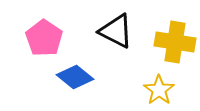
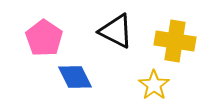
yellow cross: moved 1 px up
blue diamond: rotated 24 degrees clockwise
yellow star: moved 5 px left, 5 px up
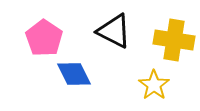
black triangle: moved 2 px left
yellow cross: moved 1 px left, 1 px up
blue diamond: moved 1 px left, 3 px up
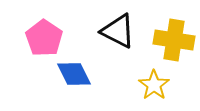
black triangle: moved 4 px right
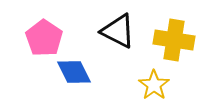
blue diamond: moved 2 px up
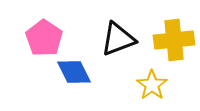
black triangle: moved 8 px down; rotated 48 degrees counterclockwise
yellow cross: rotated 15 degrees counterclockwise
yellow star: moved 2 px left
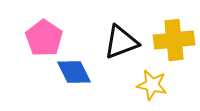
black triangle: moved 3 px right, 3 px down
yellow star: rotated 24 degrees counterclockwise
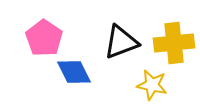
yellow cross: moved 3 px down
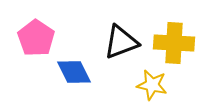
pink pentagon: moved 8 px left
yellow cross: rotated 9 degrees clockwise
